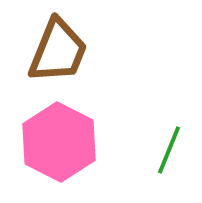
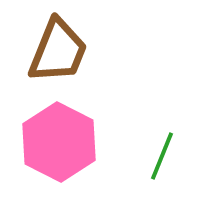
green line: moved 7 px left, 6 px down
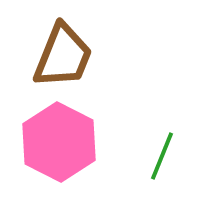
brown trapezoid: moved 5 px right, 5 px down
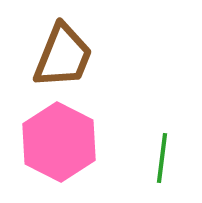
green line: moved 2 px down; rotated 15 degrees counterclockwise
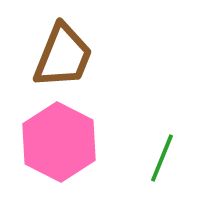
green line: rotated 15 degrees clockwise
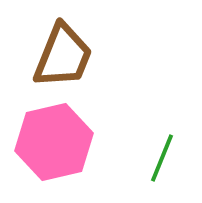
pink hexagon: moved 5 px left; rotated 20 degrees clockwise
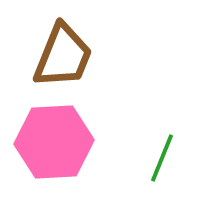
pink hexagon: rotated 10 degrees clockwise
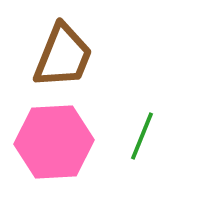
green line: moved 20 px left, 22 px up
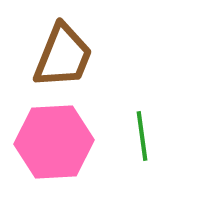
green line: rotated 30 degrees counterclockwise
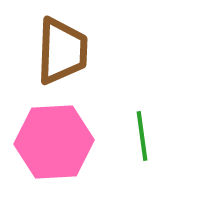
brown trapezoid: moved 1 px left, 5 px up; rotated 20 degrees counterclockwise
